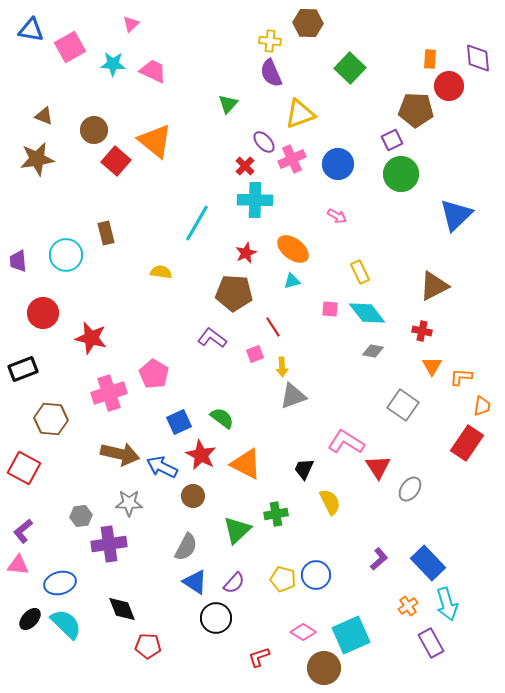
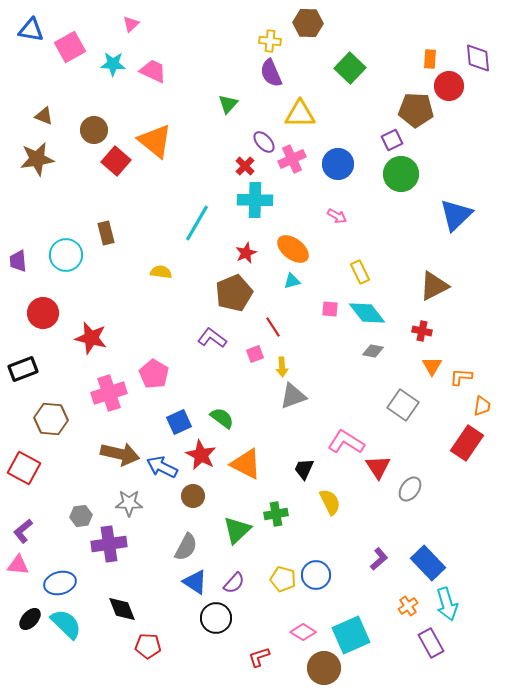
yellow triangle at (300, 114): rotated 20 degrees clockwise
brown pentagon at (234, 293): rotated 27 degrees counterclockwise
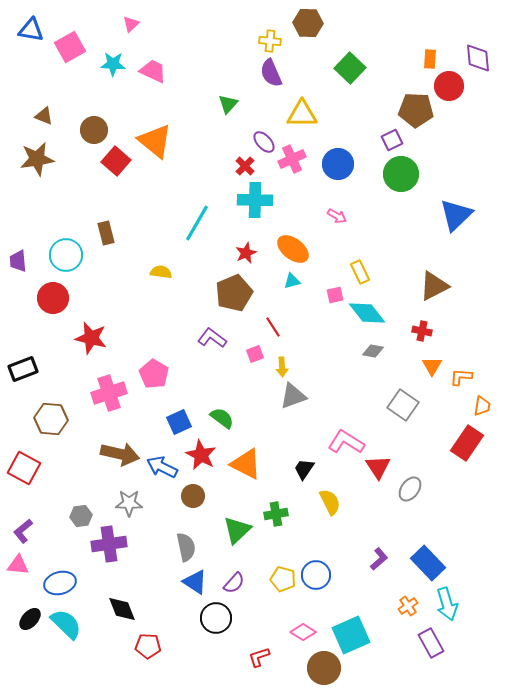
yellow triangle at (300, 114): moved 2 px right
pink square at (330, 309): moved 5 px right, 14 px up; rotated 18 degrees counterclockwise
red circle at (43, 313): moved 10 px right, 15 px up
black trapezoid at (304, 469): rotated 10 degrees clockwise
gray semicircle at (186, 547): rotated 40 degrees counterclockwise
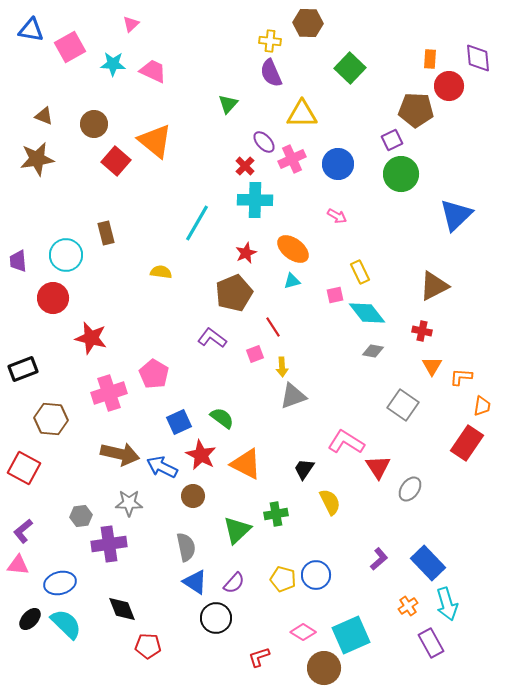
brown circle at (94, 130): moved 6 px up
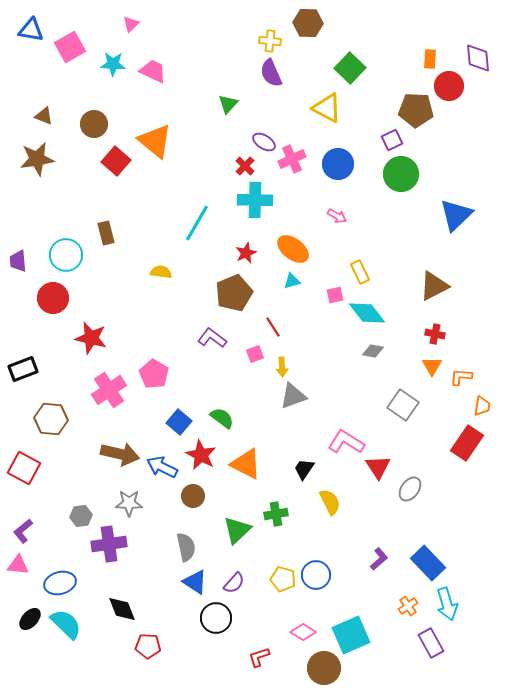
yellow triangle at (302, 114): moved 25 px right, 6 px up; rotated 28 degrees clockwise
purple ellipse at (264, 142): rotated 15 degrees counterclockwise
red cross at (422, 331): moved 13 px right, 3 px down
pink cross at (109, 393): moved 3 px up; rotated 16 degrees counterclockwise
blue square at (179, 422): rotated 25 degrees counterclockwise
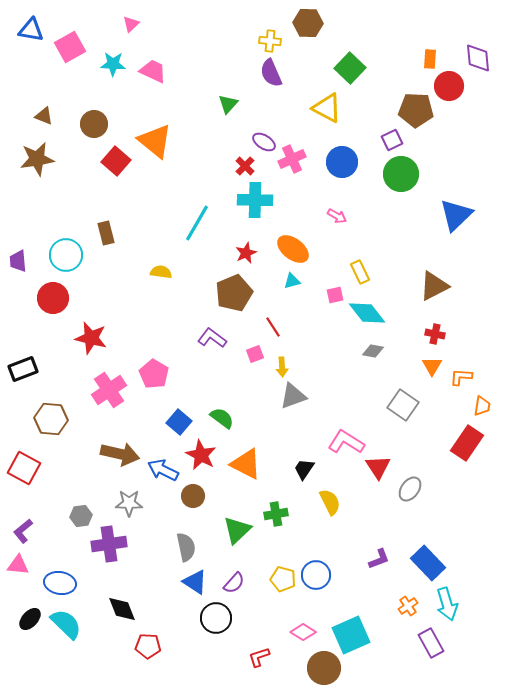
blue circle at (338, 164): moved 4 px right, 2 px up
blue arrow at (162, 467): moved 1 px right, 3 px down
purple L-shape at (379, 559): rotated 20 degrees clockwise
blue ellipse at (60, 583): rotated 24 degrees clockwise
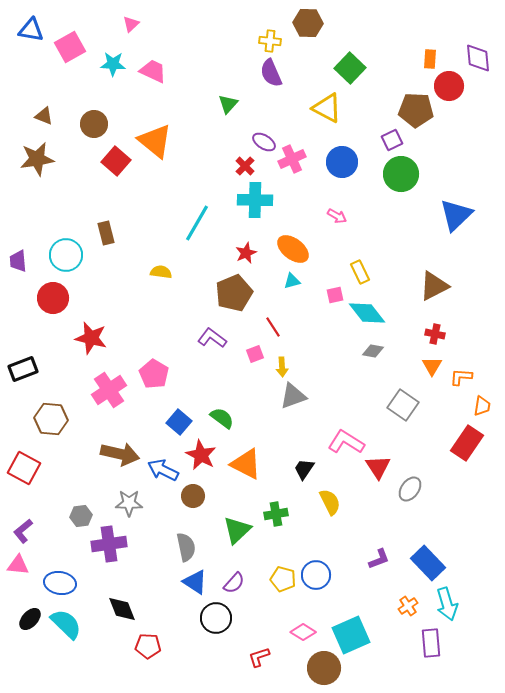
purple rectangle at (431, 643): rotated 24 degrees clockwise
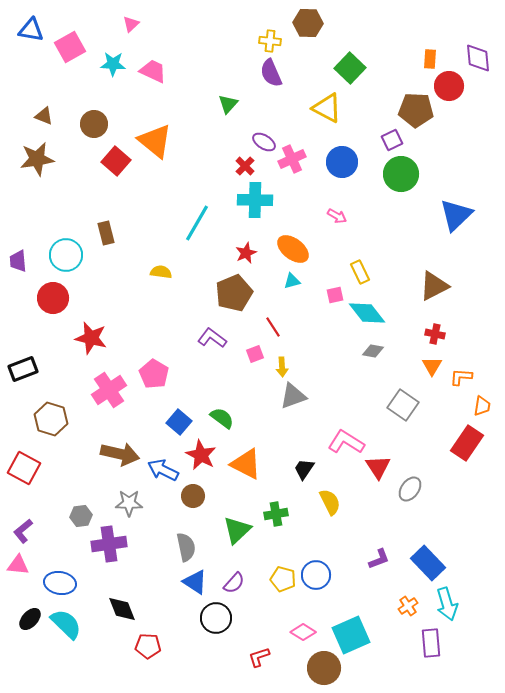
brown hexagon at (51, 419): rotated 12 degrees clockwise
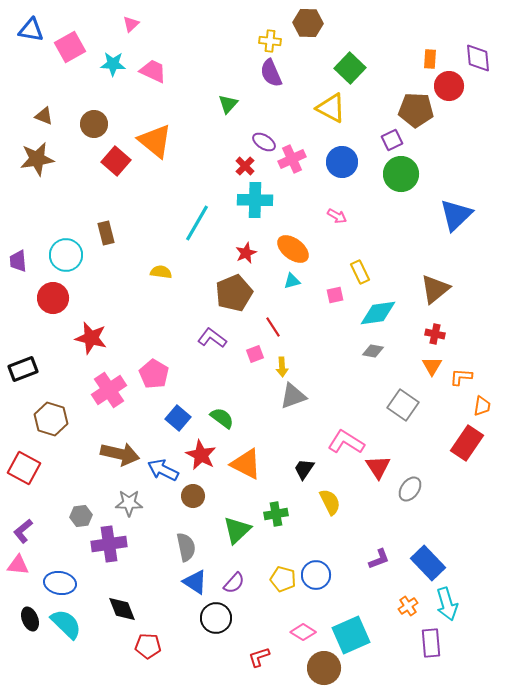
yellow triangle at (327, 108): moved 4 px right
brown triangle at (434, 286): moved 1 px right, 3 px down; rotated 12 degrees counterclockwise
cyan diamond at (367, 313): moved 11 px right; rotated 60 degrees counterclockwise
blue square at (179, 422): moved 1 px left, 4 px up
black ellipse at (30, 619): rotated 65 degrees counterclockwise
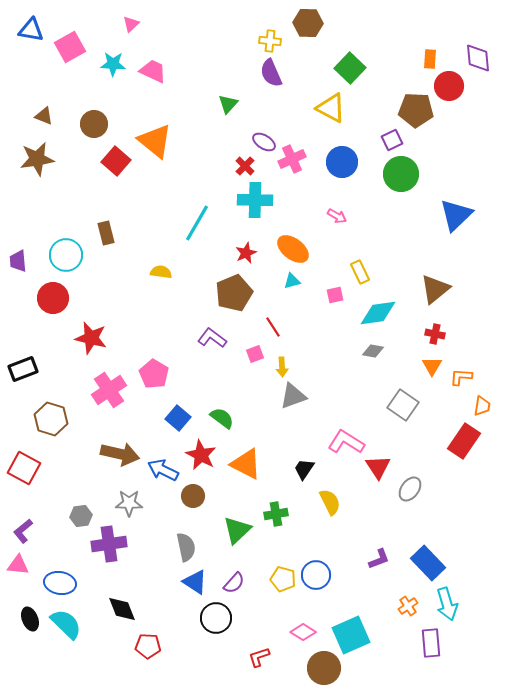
red rectangle at (467, 443): moved 3 px left, 2 px up
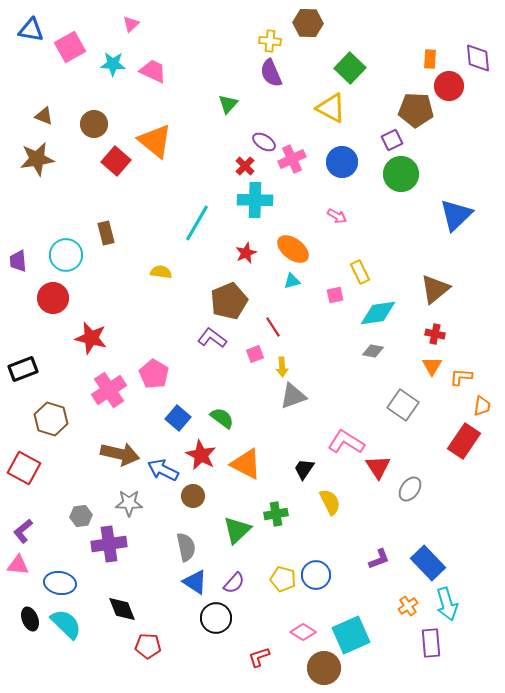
brown pentagon at (234, 293): moved 5 px left, 8 px down
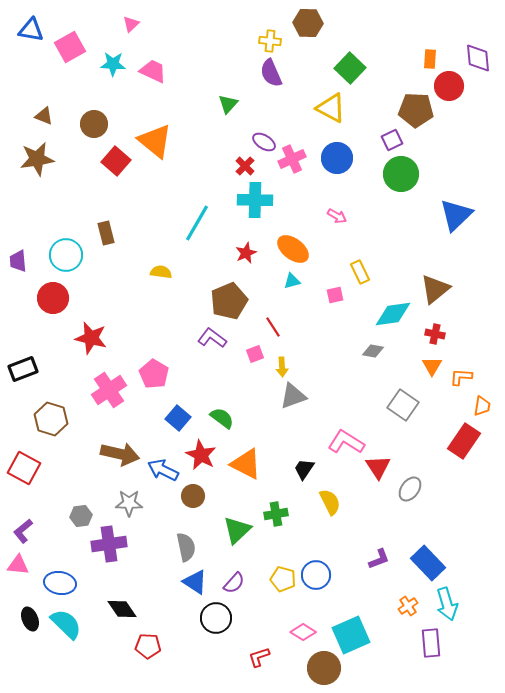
blue circle at (342, 162): moved 5 px left, 4 px up
cyan diamond at (378, 313): moved 15 px right, 1 px down
black diamond at (122, 609): rotated 12 degrees counterclockwise
